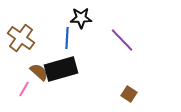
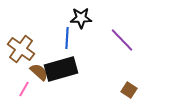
brown cross: moved 11 px down
brown square: moved 4 px up
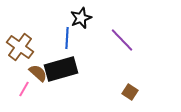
black star: rotated 20 degrees counterclockwise
brown cross: moved 1 px left, 2 px up
brown semicircle: moved 1 px left, 1 px down
brown square: moved 1 px right, 2 px down
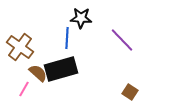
black star: rotated 25 degrees clockwise
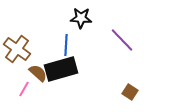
blue line: moved 1 px left, 7 px down
brown cross: moved 3 px left, 2 px down
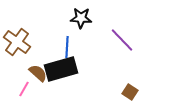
blue line: moved 1 px right, 2 px down
brown cross: moved 7 px up
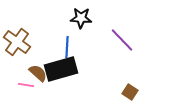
pink line: moved 2 px right, 4 px up; rotated 70 degrees clockwise
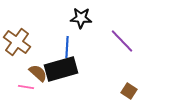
purple line: moved 1 px down
pink line: moved 2 px down
brown square: moved 1 px left, 1 px up
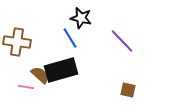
black star: rotated 10 degrees clockwise
brown cross: rotated 28 degrees counterclockwise
blue line: moved 3 px right, 9 px up; rotated 35 degrees counterclockwise
black rectangle: moved 1 px down
brown semicircle: moved 2 px right, 2 px down
brown square: moved 1 px left, 1 px up; rotated 21 degrees counterclockwise
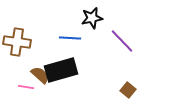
black star: moved 11 px right; rotated 25 degrees counterclockwise
blue line: rotated 55 degrees counterclockwise
brown square: rotated 28 degrees clockwise
